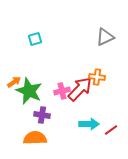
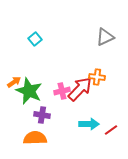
cyan square: rotated 24 degrees counterclockwise
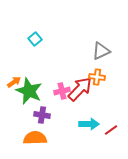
gray triangle: moved 4 px left, 14 px down
